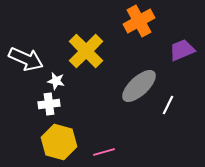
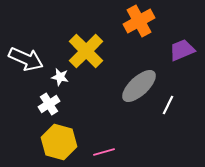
white star: moved 4 px right, 4 px up
white cross: rotated 25 degrees counterclockwise
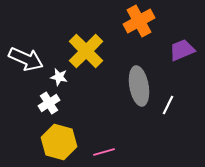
white star: moved 1 px left
gray ellipse: rotated 57 degrees counterclockwise
white cross: moved 1 px up
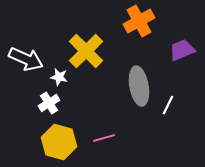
pink line: moved 14 px up
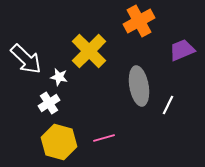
yellow cross: moved 3 px right
white arrow: rotated 20 degrees clockwise
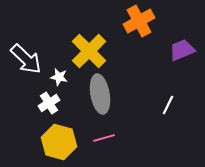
gray ellipse: moved 39 px left, 8 px down
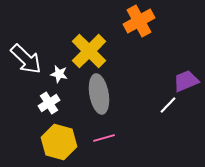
purple trapezoid: moved 4 px right, 31 px down
white star: moved 3 px up
gray ellipse: moved 1 px left
white line: rotated 18 degrees clockwise
